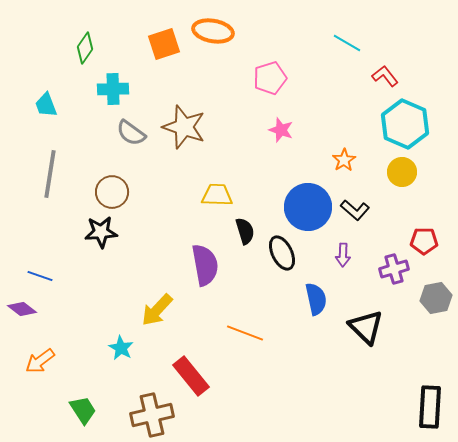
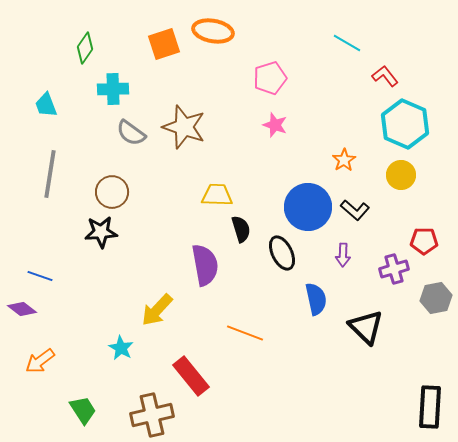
pink star: moved 6 px left, 5 px up
yellow circle: moved 1 px left, 3 px down
black semicircle: moved 4 px left, 2 px up
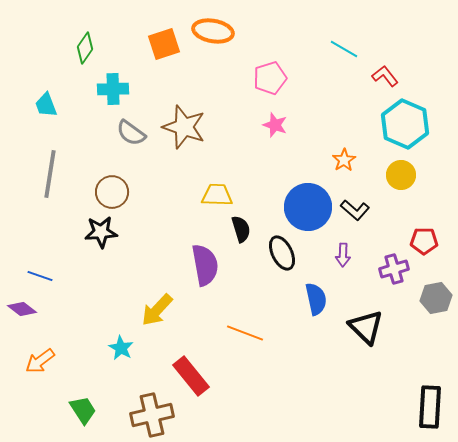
cyan line: moved 3 px left, 6 px down
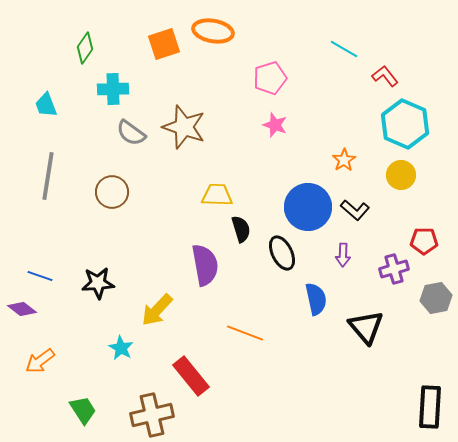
gray line: moved 2 px left, 2 px down
black star: moved 3 px left, 51 px down
black triangle: rotated 6 degrees clockwise
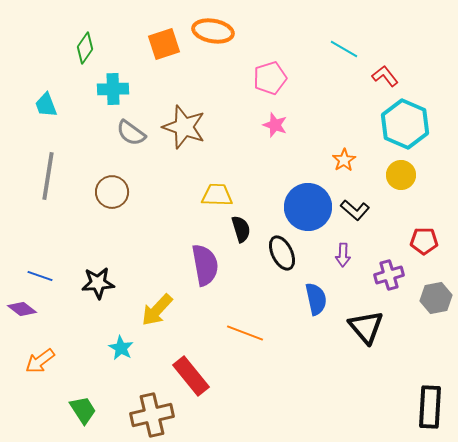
purple cross: moved 5 px left, 6 px down
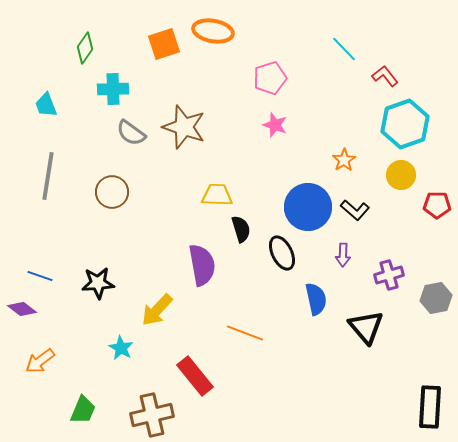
cyan line: rotated 16 degrees clockwise
cyan hexagon: rotated 18 degrees clockwise
red pentagon: moved 13 px right, 36 px up
purple semicircle: moved 3 px left
red rectangle: moved 4 px right
green trapezoid: rotated 56 degrees clockwise
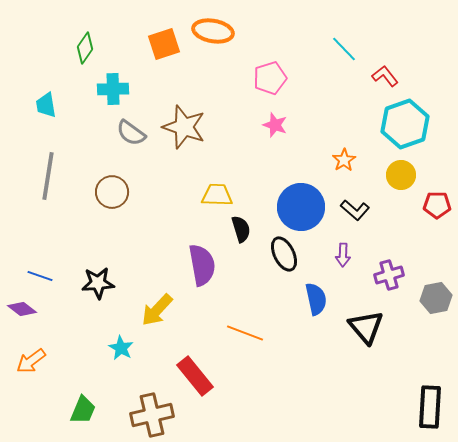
cyan trapezoid: rotated 12 degrees clockwise
blue circle: moved 7 px left
black ellipse: moved 2 px right, 1 px down
orange arrow: moved 9 px left
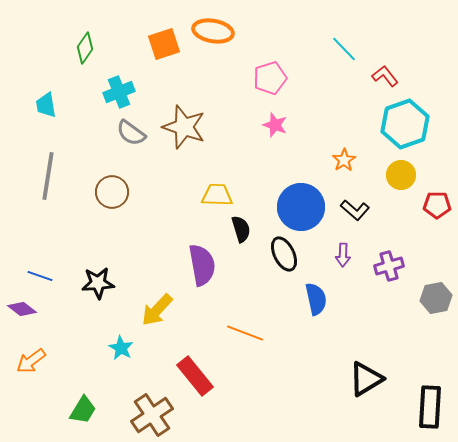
cyan cross: moved 6 px right, 3 px down; rotated 20 degrees counterclockwise
purple cross: moved 9 px up
black triangle: moved 52 px down; rotated 39 degrees clockwise
green trapezoid: rotated 8 degrees clockwise
brown cross: rotated 21 degrees counterclockwise
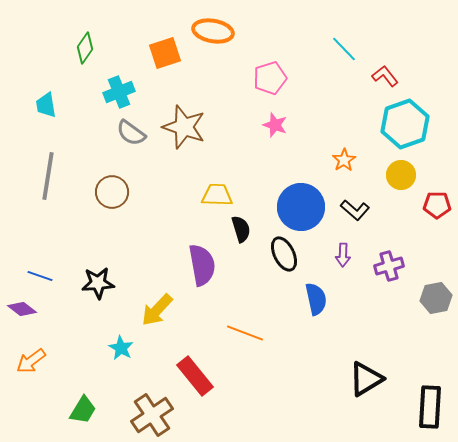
orange square: moved 1 px right, 9 px down
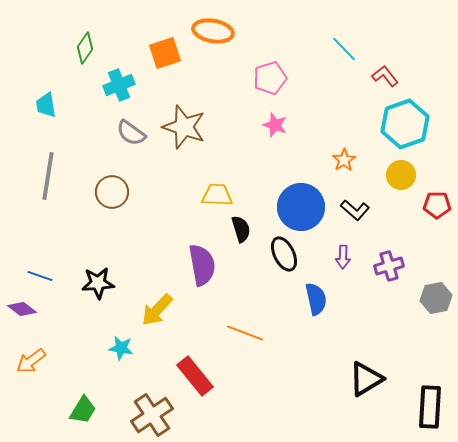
cyan cross: moved 7 px up
purple arrow: moved 2 px down
cyan star: rotated 20 degrees counterclockwise
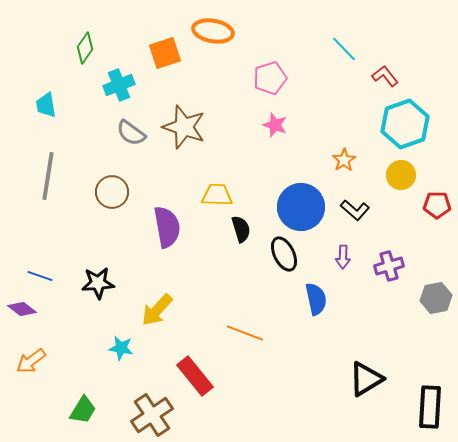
purple semicircle: moved 35 px left, 38 px up
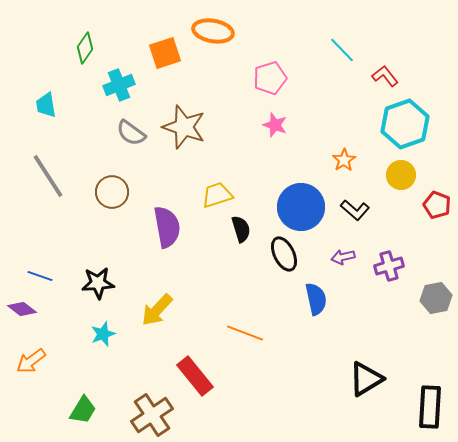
cyan line: moved 2 px left, 1 px down
gray line: rotated 42 degrees counterclockwise
yellow trapezoid: rotated 20 degrees counterclockwise
red pentagon: rotated 20 degrees clockwise
purple arrow: rotated 75 degrees clockwise
cyan star: moved 18 px left, 14 px up; rotated 30 degrees counterclockwise
